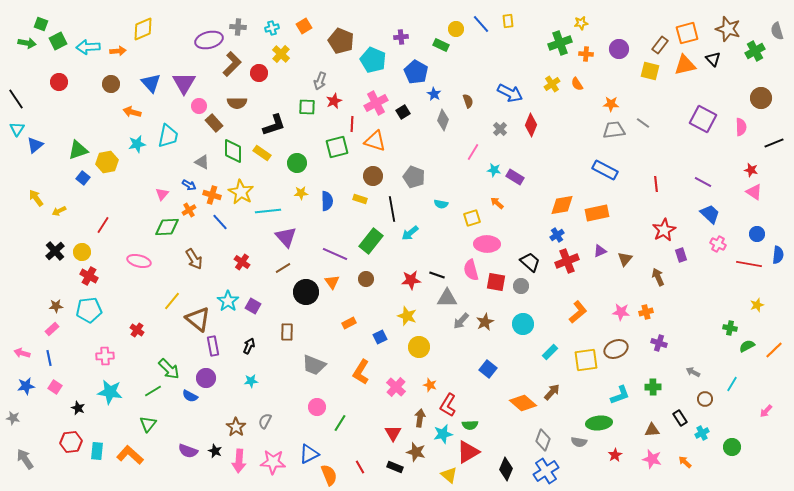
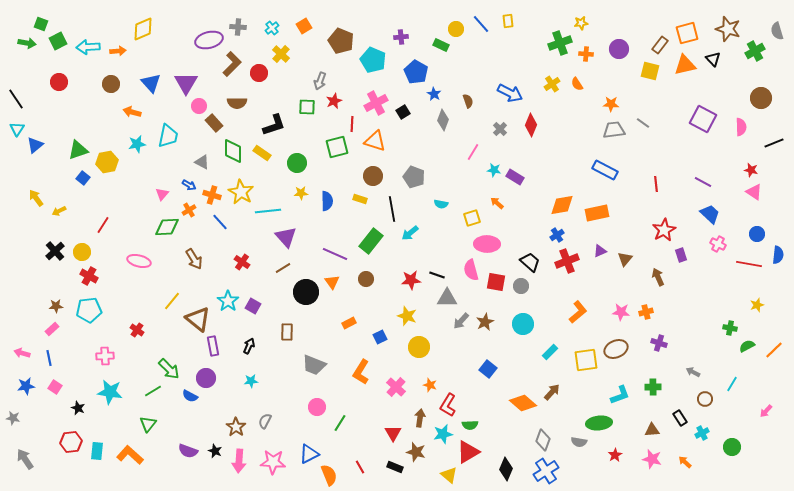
cyan cross at (272, 28): rotated 24 degrees counterclockwise
purple triangle at (184, 83): moved 2 px right
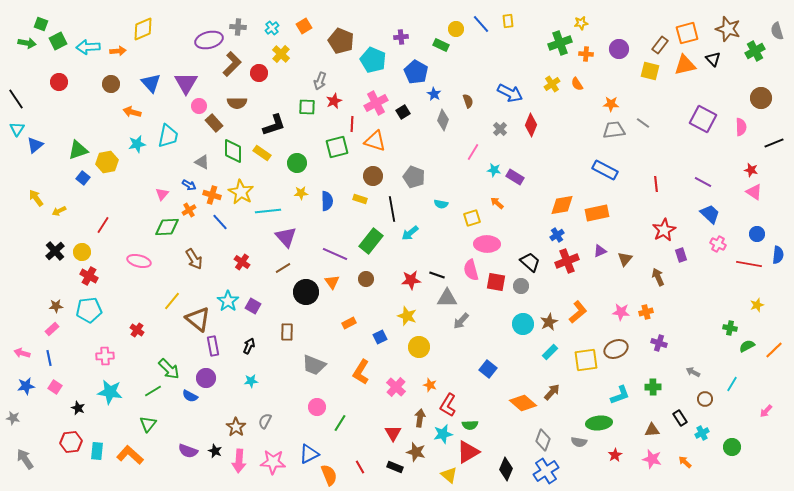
brown star at (485, 322): moved 64 px right
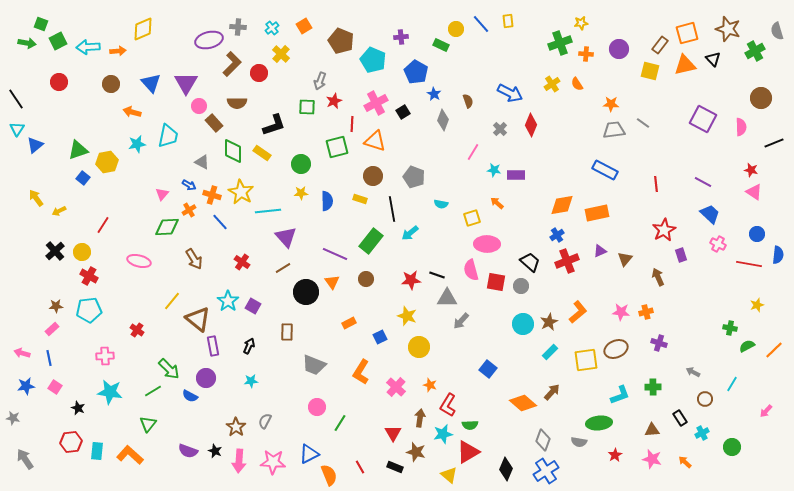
green circle at (297, 163): moved 4 px right, 1 px down
purple rectangle at (515, 177): moved 1 px right, 2 px up; rotated 30 degrees counterclockwise
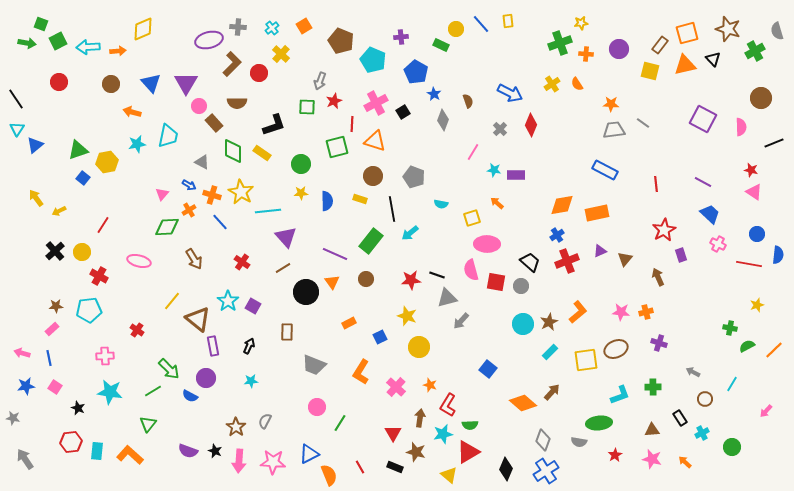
red cross at (89, 276): moved 10 px right
gray triangle at (447, 298): rotated 15 degrees counterclockwise
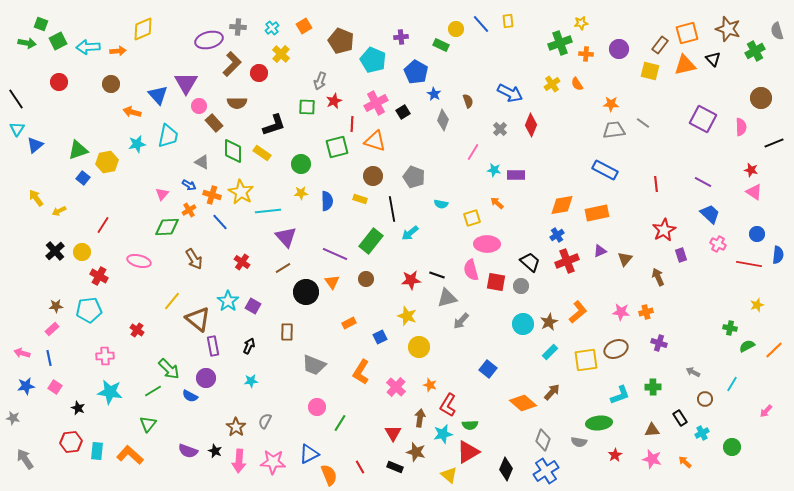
blue triangle at (151, 83): moved 7 px right, 12 px down
